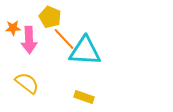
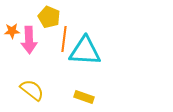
yellow pentagon: moved 1 px left
orange star: moved 1 px left, 3 px down
orange line: rotated 50 degrees clockwise
yellow semicircle: moved 5 px right, 7 px down
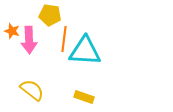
yellow pentagon: moved 1 px right, 2 px up; rotated 15 degrees counterclockwise
orange star: rotated 21 degrees clockwise
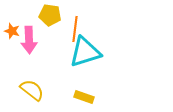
orange line: moved 11 px right, 10 px up
cyan triangle: moved 1 px down; rotated 20 degrees counterclockwise
